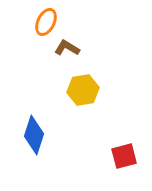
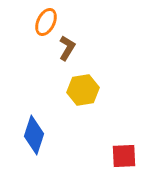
brown L-shape: rotated 90 degrees clockwise
red square: rotated 12 degrees clockwise
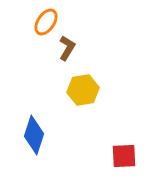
orange ellipse: rotated 8 degrees clockwise
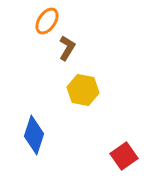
orange ellipse: moved 1 px right, 1 px up
yellow hexagon: rotated 20 degrees clockwise
red square: rotated 32 degrees counterclockwise
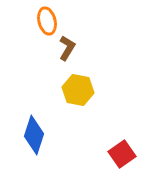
orange ellipse: rotated 48 degrees counterclockwise
yellow hexagon: moved 5 px left
red square: moved 2 px left, 2 px up
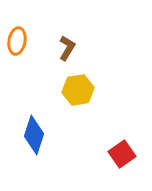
orange ellipse: moved 30 px left, 20 px down; rotated 24 degrees clockwise
yellow hexagon: rotated 20 degrees counterclockwise
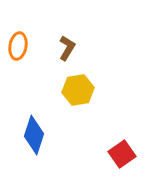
orange ellipse: moved 1 px right, 5 px down
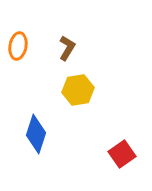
blue diamond: moved 2 px right, 1 px up
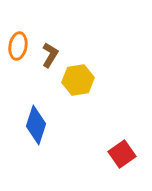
brown L-shape: moved 17 px left, 7 px down
yellow hexagon: moved 10 px up
blue diamond: moved 9 px up
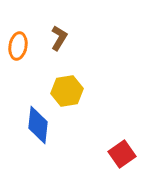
brown L-shape: moved 9 px right, 17 px up
yellow hexagon: moved 11 px left, 11 px down
blue diamond: moved 2 px right; rotated 12 degrees counterclockwise
